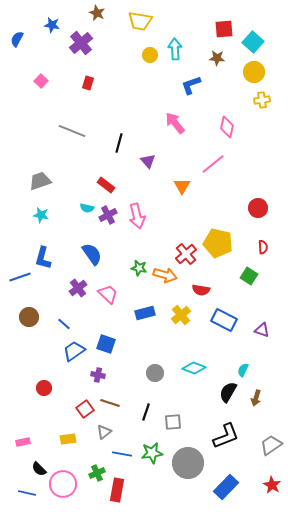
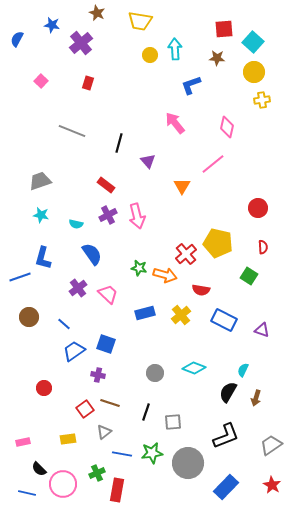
cyan semicircle at (87, 208): moved 11 px left, 16 px down
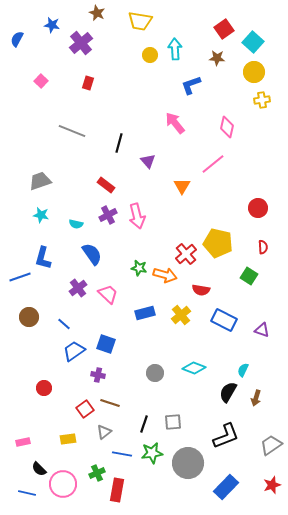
red square at (224, 29): rotated 30 degrees counterclockwise
black line at (146, 412): moved 2 px left, 12 px down
red star at (272, 485): rotated 24 degrees clockwise
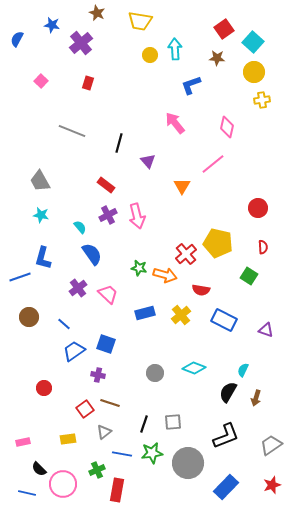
gray trapezoid at (40, 181): rotated 100 degrees counterclockwise
cyan semicircle at (76, 224): moved 4 px right, 3 px down; rotated 144 degrees counterclockwise
purple triangle at (262, 330): moved 4 px right
green cross at (97, 473): moved 3 px up
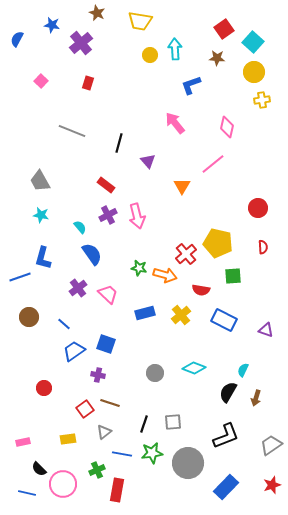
green square at (249, 276): moved 16 px left; rotated 36 degrees counterclockwise
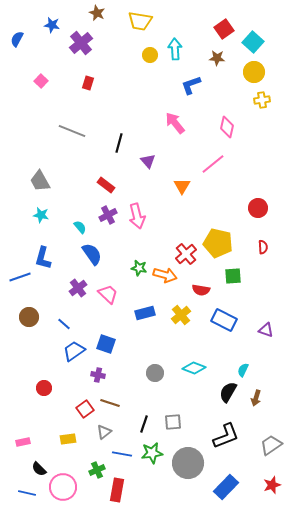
pink circle at (63, 484): moved 3 px down
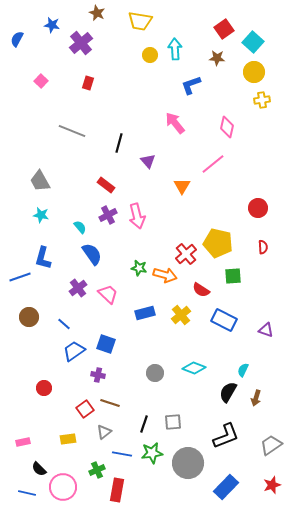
red semicircle at (201, 290): rotated 24 degrees clockwise
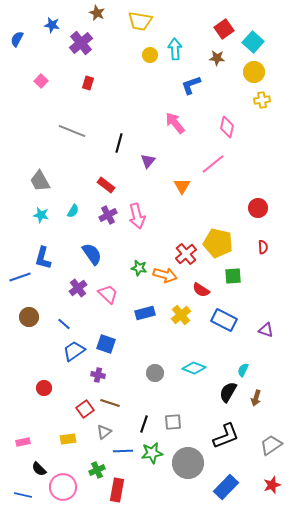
purple triangle at (148, 161): rotated 21 degrees clockwise
cyan semicircle at (80, 227): moved 7 px left, 16 px up; rotated 72 degrees clockwise
blue line at (122, 454): moved 1 px right, 3 px up; rotated 12 degrees counterclockwise
blue line at (27, 493): moved 4 px left, 2 px down
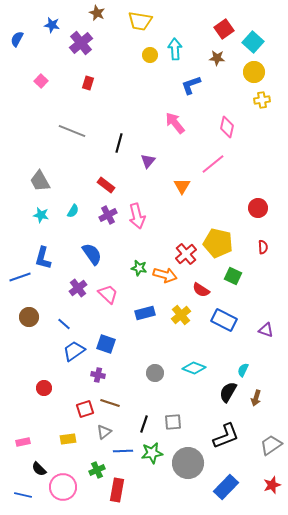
green square at (233, 276): rotated 30 degrees clockwise
red square at (85, 409): rotated 18 degrees clockwise
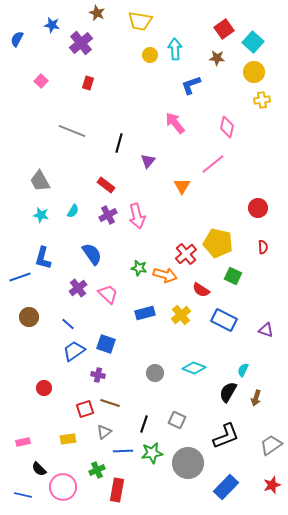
blue line at (64, 324): moved 4 px right
gray square at (173, 422): moved 4 px right, 2 px up; rotated 30 degrees clockwise
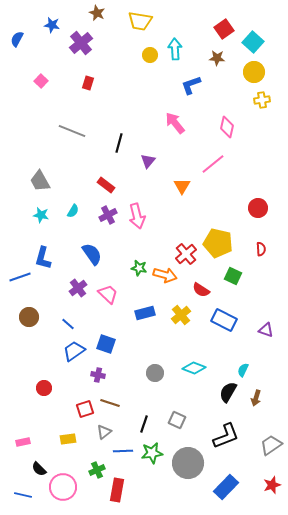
red semicircle at (263, 247): moved 2 px left, 2 px down
